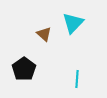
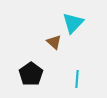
brown triangle: moved 10 px right, 8 px down
black pentagon: moved 7 px right, 5 px down
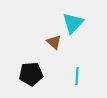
black pentagon: rotated 30 degrees clockwise
cyan line: moved 3 px up
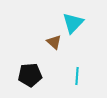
black pentagon: moved 1 px left, 1 px down
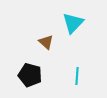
brown triangle: moved 8 px left
black pentagon: rotated 20 degrees clockwise
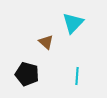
black pentagon: moved 3 px left, 1 px up
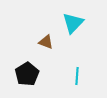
brown triangle: rotated 21 degrees counterclockwise
black pentagon: rotated 25 degrees clockwise
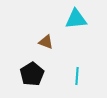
cyan triangle: moved 3 px right, 4 px up; rotated 40 degrees clockwise
black pentagon: moved 5 px right
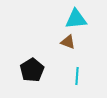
brown triangle: moved 22 px right
black pentagon: moved 4 px up
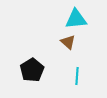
brown triangle: rotated 21 degrees clockwise
